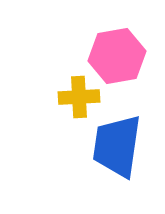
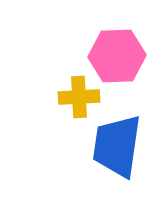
pink hexagon: rotated 8 degrees clockwise
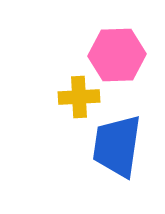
pink hexagon: moved 1 px up
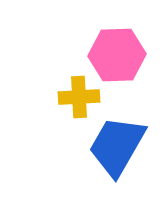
blue trapezoid: rotated 22 degrees clockwise
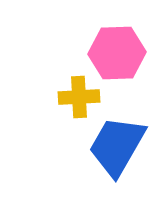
pink hexagon: moved 2 px up
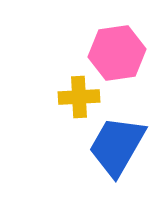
pink hexagon: rotated 6 degrees counterclockwise
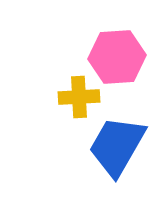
pink hexagon: moved 4 px down; rotated 4 degrees clockwise
